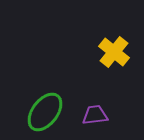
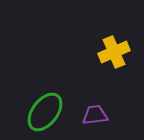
yellow cross: rotated 28 degrees clockwise
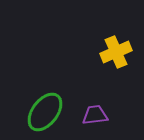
yellow cross: moved 2 px right
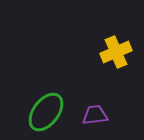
green ellipse: moved 1 px right
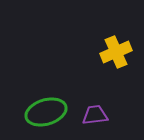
green ellipse: rotated 36 degrees clockwise
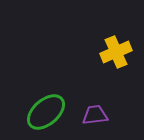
green ellipse: rotated 24 degrees counterclockwise
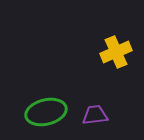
green ellipse: rotated 27 degrees clockwise
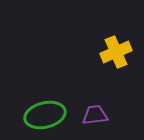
green ellipse: moved 1 px left, 3 px down
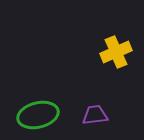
green ellipse: moved 7 px left
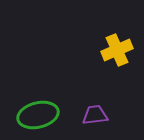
yellow cross: moved 1 px right, 2 px up
